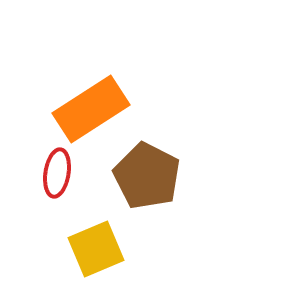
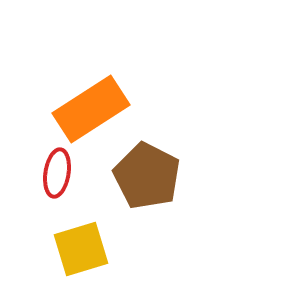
yellow square: moved 15 px left; rotated 6 degrees clockwise
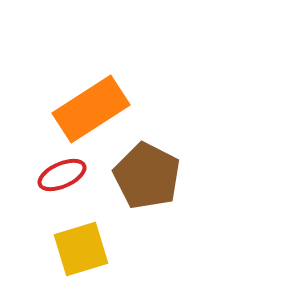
red ellipse: moved 5 px right, 2 px down; rotated 57 degrees clockwise
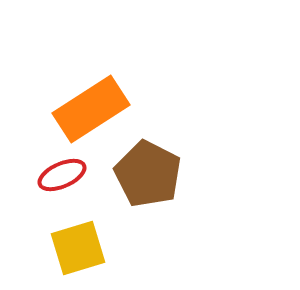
brown pentagon: moved 1 px right, 2 px up
yellow square: moved 3 px left, 1 px up
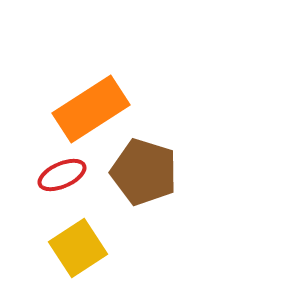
brown pentagon: moved 4 px left, 2 px up; rotated 10 degrees counterclockwise
yellow square: rotated 16 degrees counterclockwise
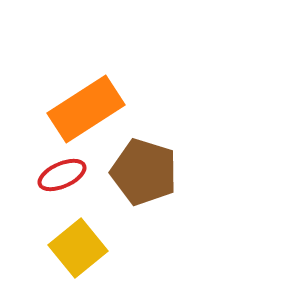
orange rectangle: moved 5 px left
yellow square: rotated 6 degrees counterclockwise
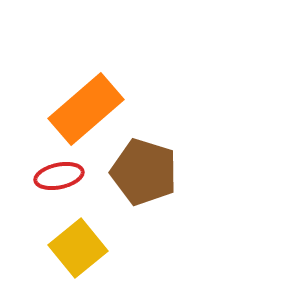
orange rectangle: rotated 8 degrees counterclockwise
red ellipse: moved 3 px left, 1 px down; rotated 12 degrees clockwise
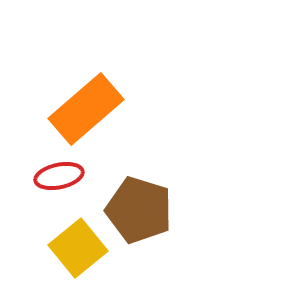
brown pentagon: moved 5 px left, 38 px down
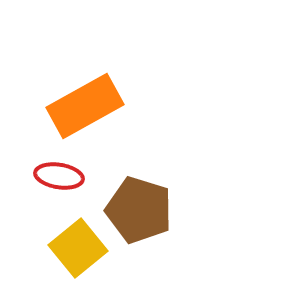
orange rectangle: moved 1 px left, 3 px up; rotated 12 degrees clockwise
red ellipse: rotated 21 degrees clockwise
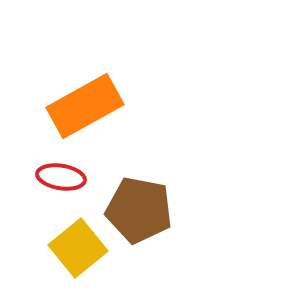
red ellipse: moved 2 px right, 1 px down
brown pentagon: rotated 6 degrees counterclockwise
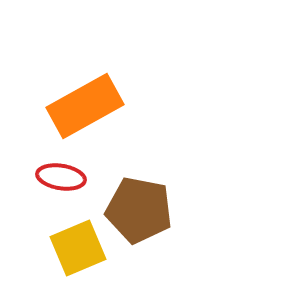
yellow square: rotated 16 degrees clockwise
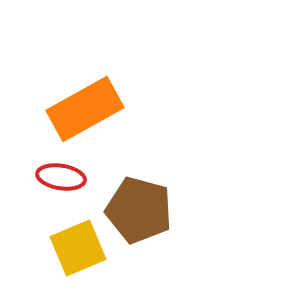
orange rectangle: moved 3 px down
brown pentagon: rotated 4 degrees clockwise
